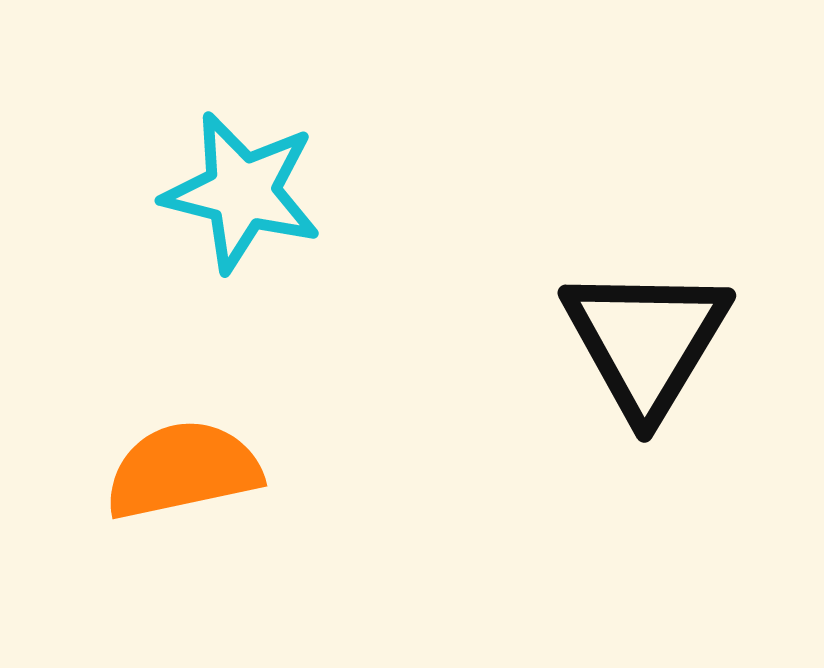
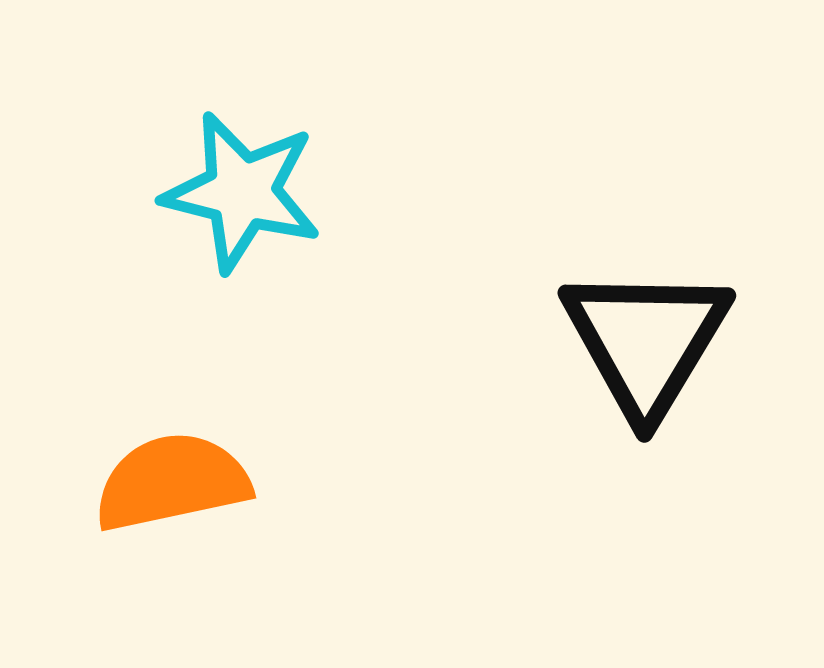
orange semicircle: moved 11 px left, 12 px down
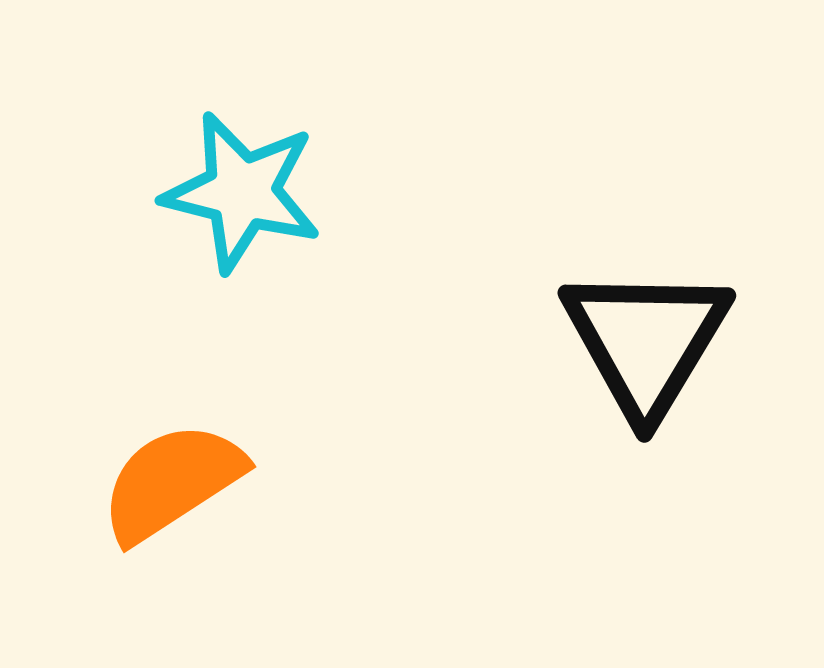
orange semicircle: rotated 21 degrees counterclockwise
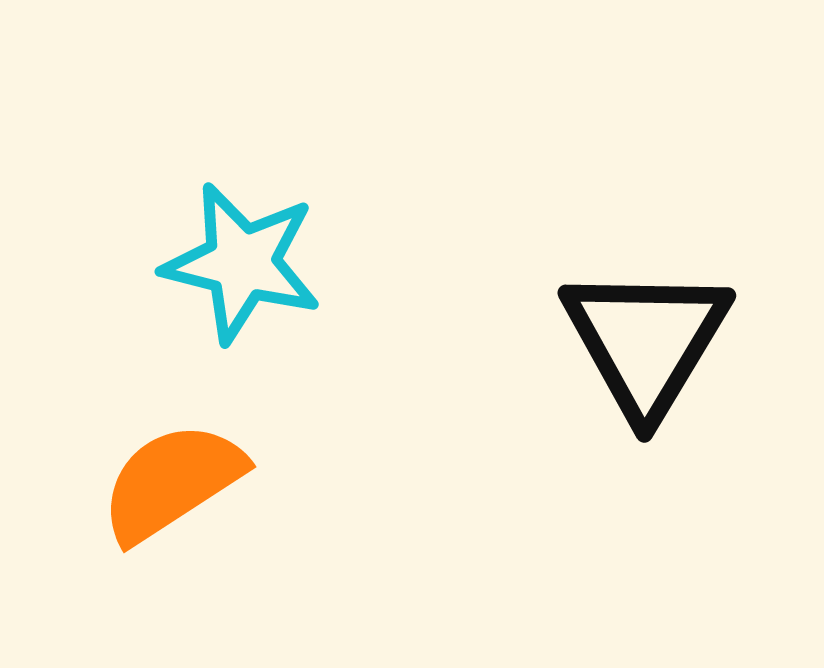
cyan star: moved 71 px down
